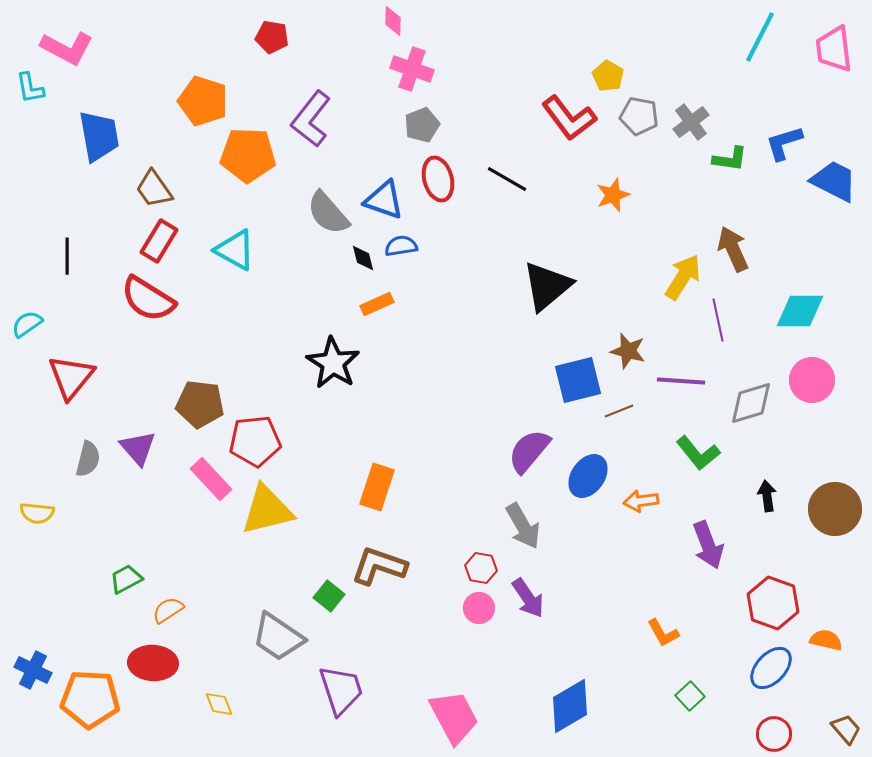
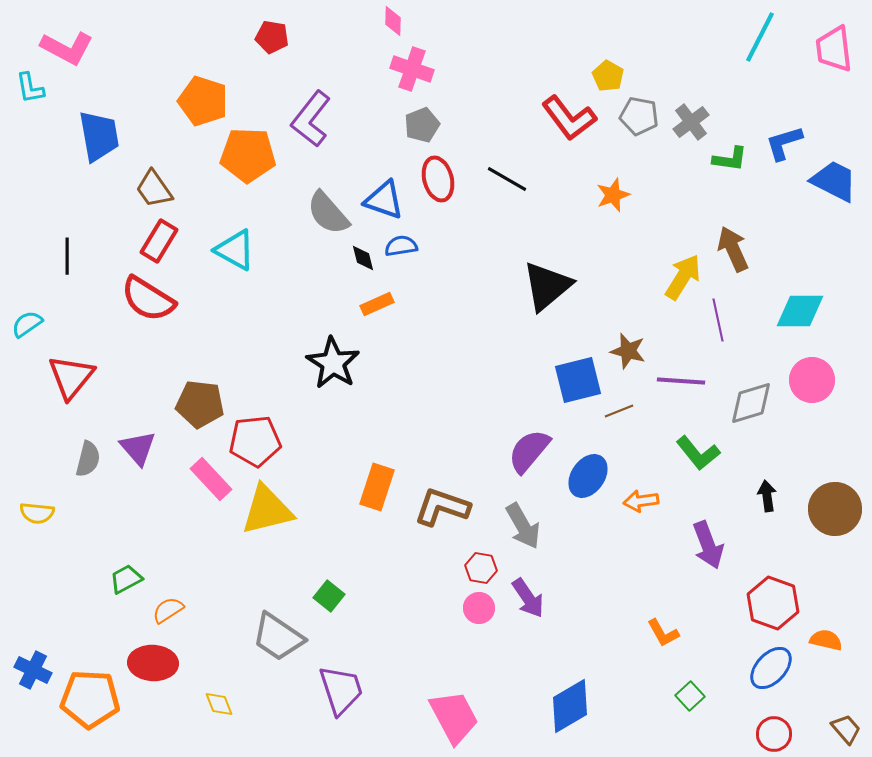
brown L-shape at (379, 566): moved 63 px right, 59 px up
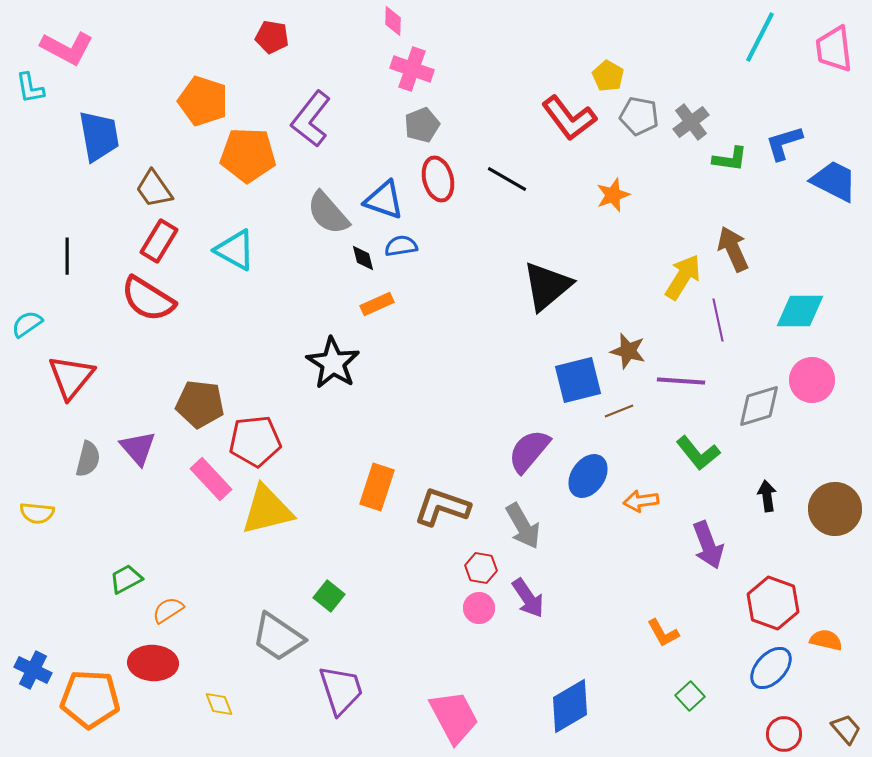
gray diamond at (751, 403): moved 8 px right, 3 px down
red circle at (774, 734): moved 10 px right
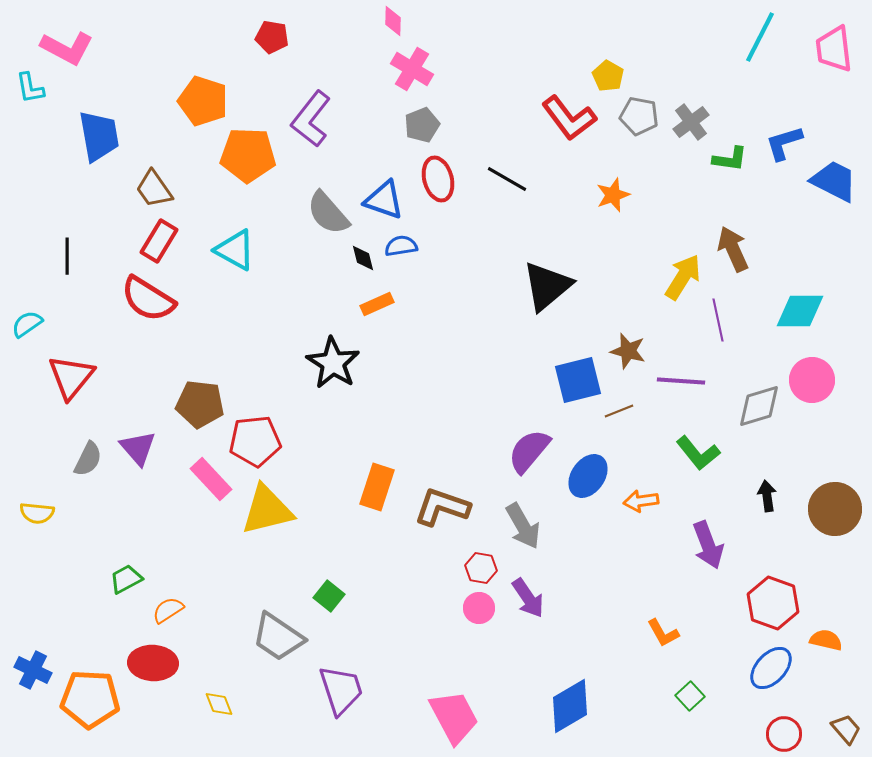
pink cross at (412, 69): rotated 12 degrees clockwise
gray semicircle at (88, 459): rotated 12 degrees clockwise
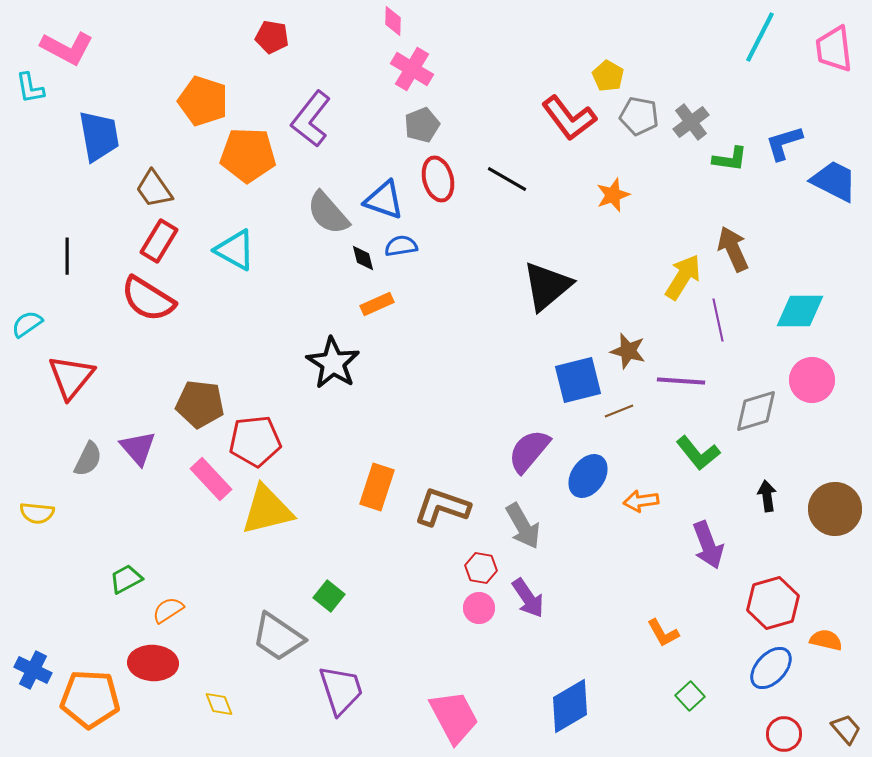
gray diamond at (759, 406): moved 3 px left, 5 px down
red hexagon at (773, 603): rotated 24 degrees clockwise
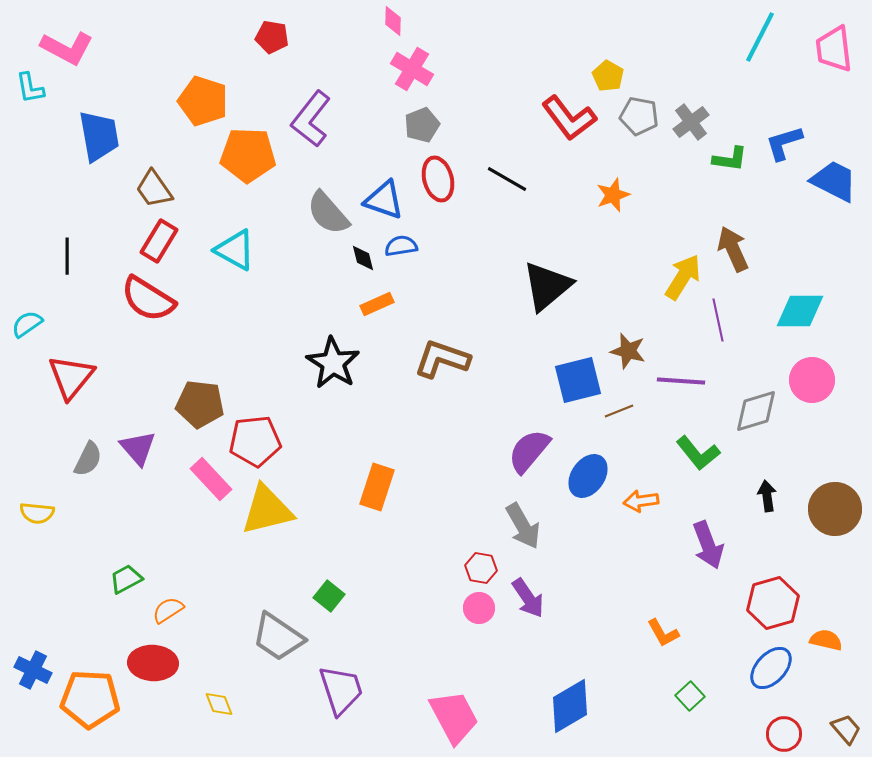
brown L-shape at (442, 507): moved 148 px up
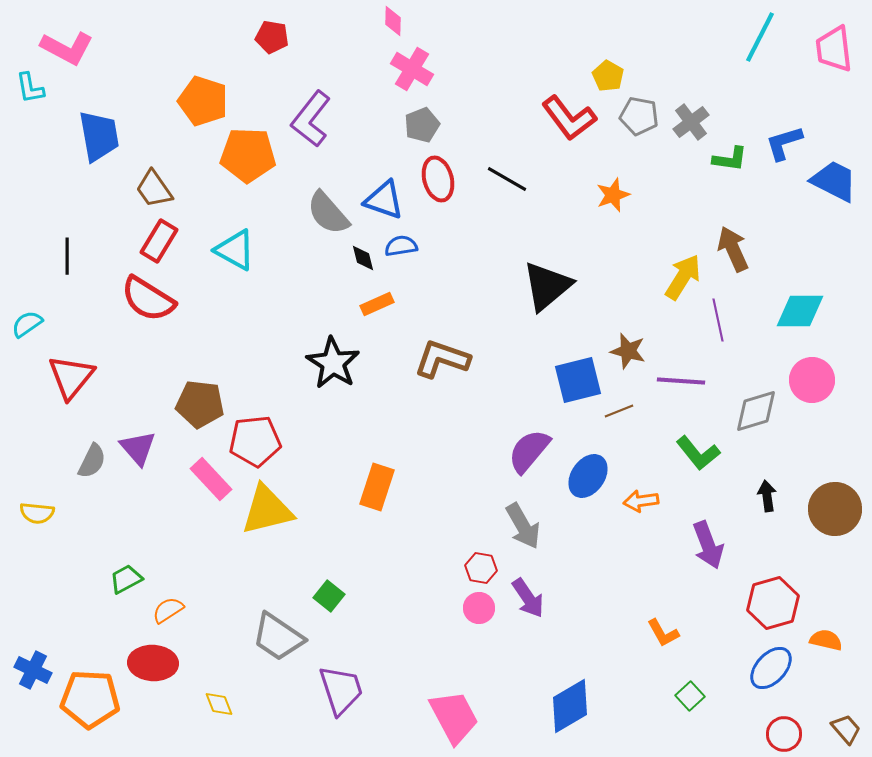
gray semicircle at (88, 459): moved 4 px right, 2 px down
